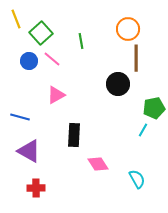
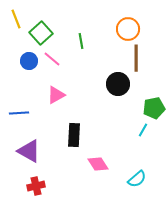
blue line: moved 1 px left, 4 px up; rotated 18 degrees counterclockwise
cyan semicircle: rotated 78 degrees clockwise
red cross: moved 2 px up; rotated 12 degrees counterclockwise
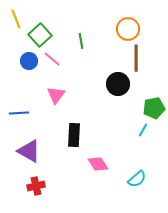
green square: moved 1 px left, 2 px down
pink triangle: rotated 24 degrees counterclockwise
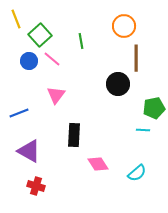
orange circle: moved 4 px left, 3 px up
blue line: rotated 18 degrees counterclockwise
cyan line: rotated 64 degrees clockwise
cyan semicircle: moved 6 px up
red cross: rotated 30 degrees clockwise
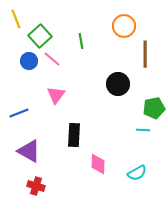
green square: moved 1 px down
brown line: moved 9 px right, 4 px up
pink diamond: rotated 35 degrees clockwise
cyan semicircle: rotated 12 degrees clockwise
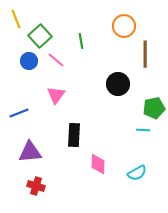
pink line: moved 4 px right, 1 px down
purple triangle: moved 1 px right, 1 px down; rotated 35 degrees counterclockwise
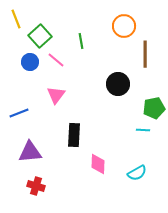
blue circle: moved 1 px right, 1 px down
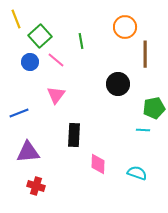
orange circle: moved 1 px right, 1 px down
purple triangle: moved 2 px left
cyan semicircle: rotated 132 degrees counterclockwise
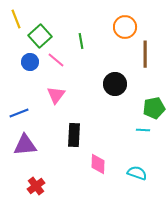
black circle: moved 3 px left
purple triangle: moved 3 px left, 7 px up
red cross: rotated 36 degrees clockwise
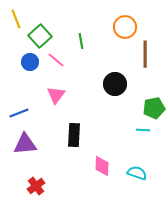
purple triangle: moved 1 px up
pink diamond: moved 4 px right, 2 px down
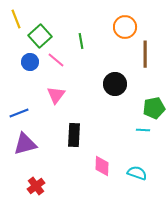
purple triangle: rotated 10 degrees counterclockwise
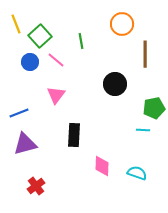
yellow line: moved 5 px down
orange circle: moved 3 px left, 3 px up
